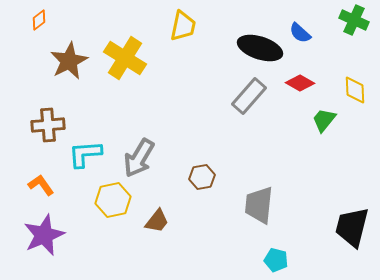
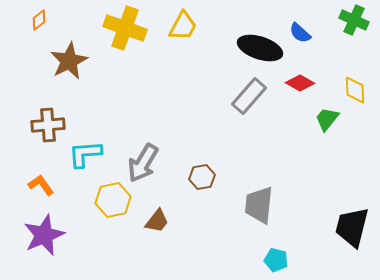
yellow trapezoid: rotated 16 degrees clockwise
yellow cross: moved 30 px up; rotated 12 degrees counterclockwise
green trapezoid: moved 3 px right, 1 px up
gray arrow: moved 4 px right, 5 px down
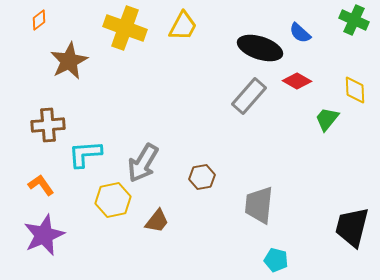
red diamond: moved 3 px left, 2 px up
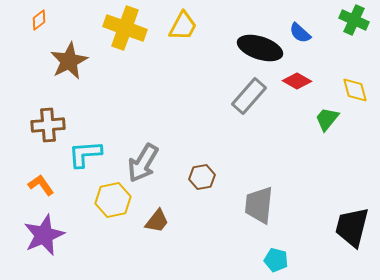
yellow diamond: rotated 12 degrees counterclockwise
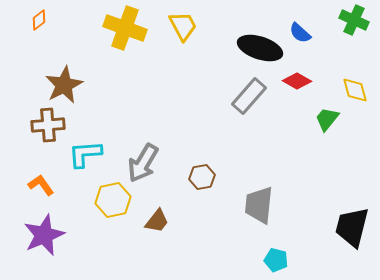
yellow trapezoid: rotated 56 degrees counterclockwise
brown star: moved 5 px left, 24 px down
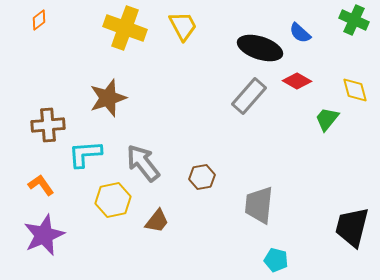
brown star: moved 44 px right, 13 px down; rotated 9 degrees clockwise
gray arrow: rotated 111 degrees clockwise
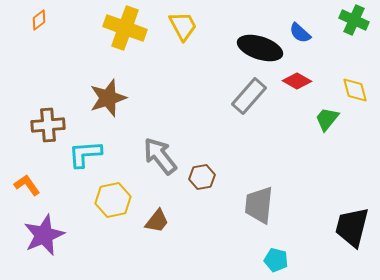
gray arrow: moved 17 px right, 7 px up
orange L-shape: moved 14 px left
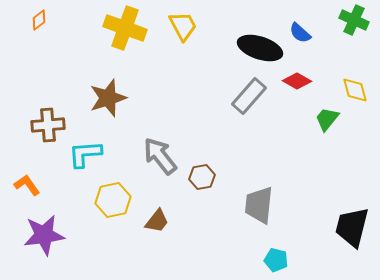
purple star: rotated 15 degrees clockwise
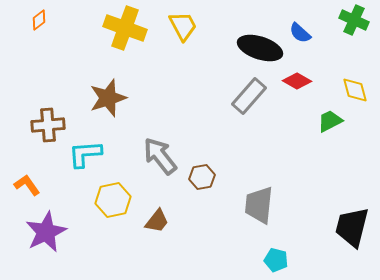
green trapezoid: moved 3 px right, 2 px down; rotated 24 degrees clockwise
purple star: moved 2 px right, 3 px up; rotated 18 degrees counterclockwise
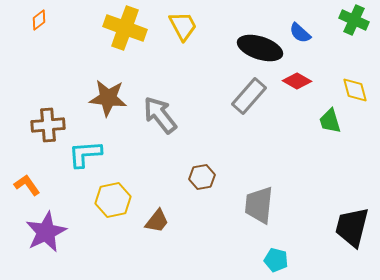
brown star: rotated 24 degrees clockwise
green trapezoid: rotated 80 degrees counterclockwise
gray arrow: moved 41 px up
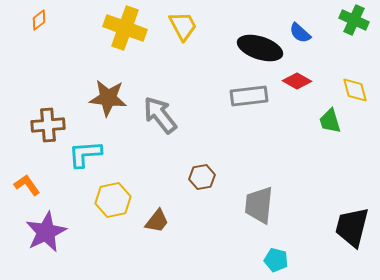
gray rectangle: rotated 42 degrees clockwise
